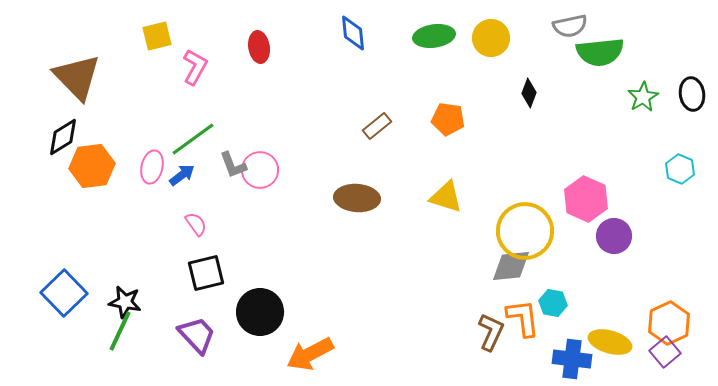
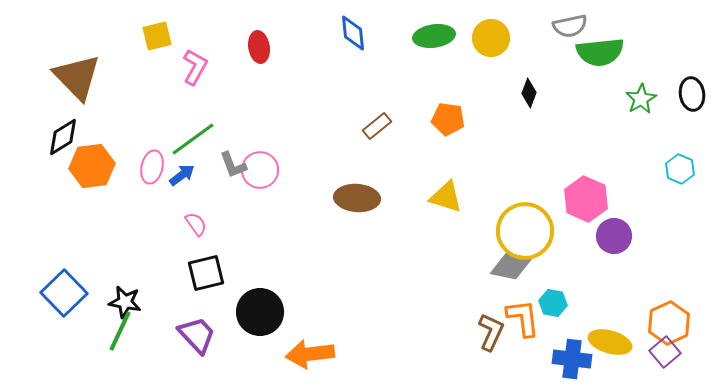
green star at (643, 97): moved 2 px left, 2 px down
gray diamond at (511, 266): rotated 18 degrees clockwise
orange arrow at (310, 354): rotated 21 degrees clockwise
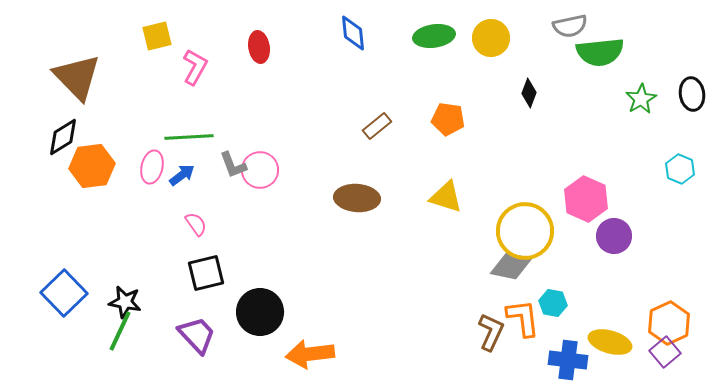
green line at (193, 139): moved 4 px left, 2 px up; rotated 33 degrees clockwise
blue cross at (572, 359): moved 4 px left, 1 px down
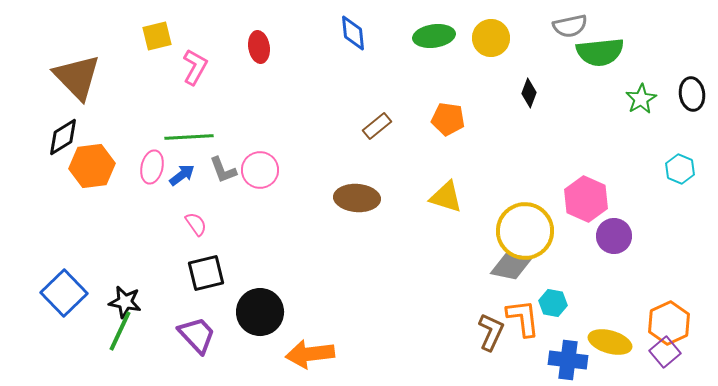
gray L-shape at (233, 165): moved 10 px left, 5 px down
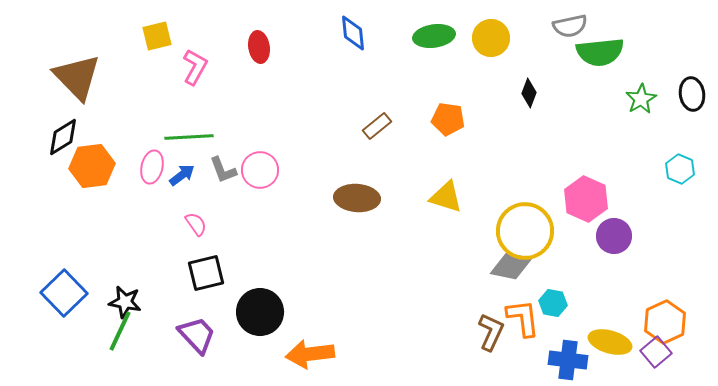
orange hexagon at (669, 323): moved 4 px left, 1 px up
purple square at (665, 352): moved 9 px left
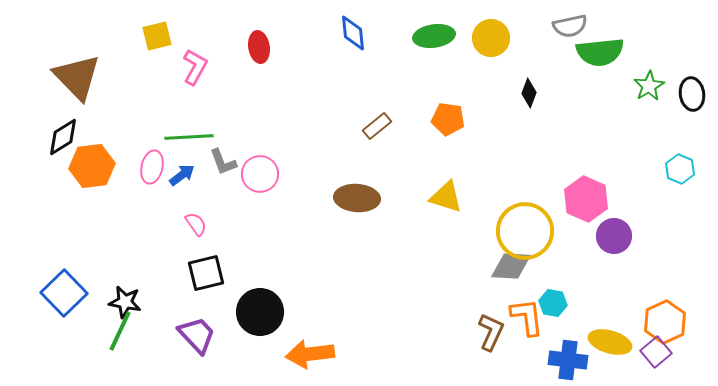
green star at (641, 99): moved 8 px right, 13 px up
gray L-shape at (223, 170): moved 8 px up
pink circle at (260, 170): moved 4 px down
gray diamond at (511, 266): rotated 9 degrees counterclockwise
orange L-shape at (523, 318): moved 4 px right, 1 px up
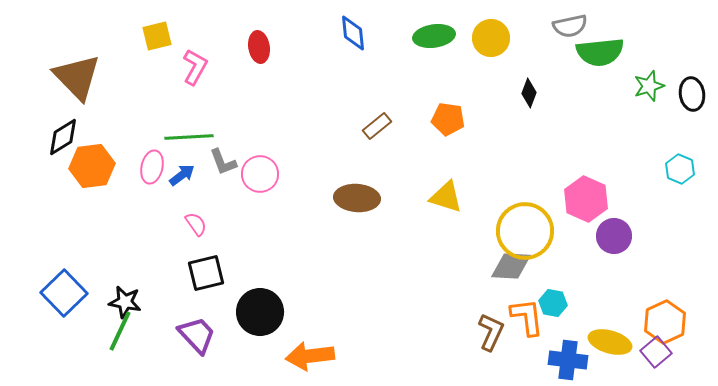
green star at (649, 86): rotated 12 degrees clockwise
orange arrow at (310, 354): moved 2 px down
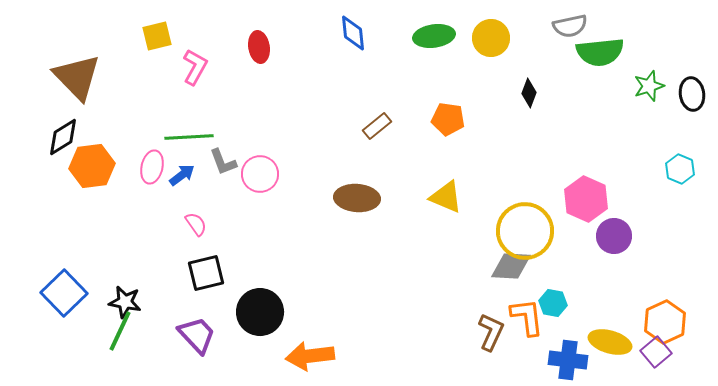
yellow triangle at (446, 197): rotated 6 degrees clockwise
